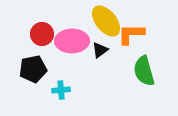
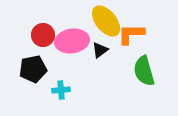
red circle: moved 1 px right, 1 px down
pink ellipse: rotated 8 degrees counterclockwise
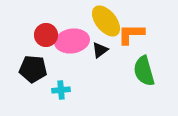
red circle: moved 3 px right
black pentagon: rotated 16 degrees clockwise
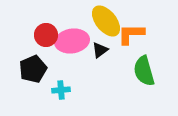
black pentagon: rotated 28 degrees counterclockwise
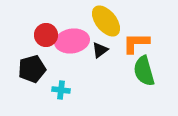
orange L-shape: moved 5 px right, 9 px down
black pentagon: moved 1 px left; rotated 8 degrees clockwise
cyan cross: rotated 12 degrees clockwise
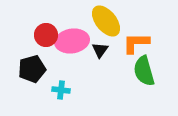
black triangle: rotated 18 degrees counterclockwise
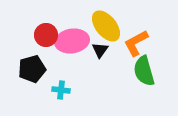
yellow ellipse: moved 5 px down
orange L-shape: rotated 28 degrees counterclockwise
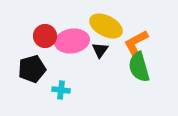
yellow ellipse: rotated 24 degrees counterclockwise
red circle: moved 1 px left, 1 px down
green semicircle: moved 5 px left, 4 px up
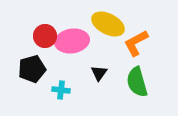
yellow ellipse: moved 2 px right, 2 px up
black triangle: moved 1 px left, 23 px down
green semicircle: moved 2 px left, 15 px down
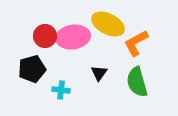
pink ellipse: moved 1 px right, 4 px up
